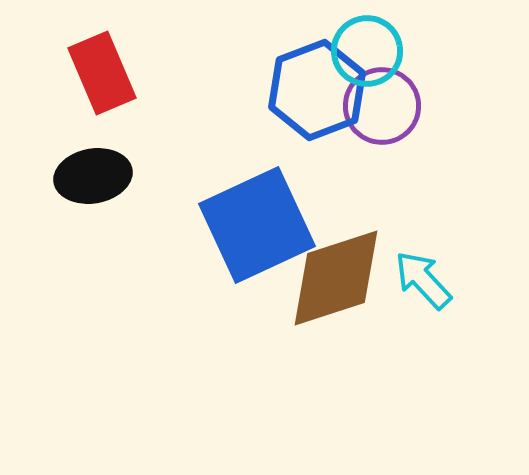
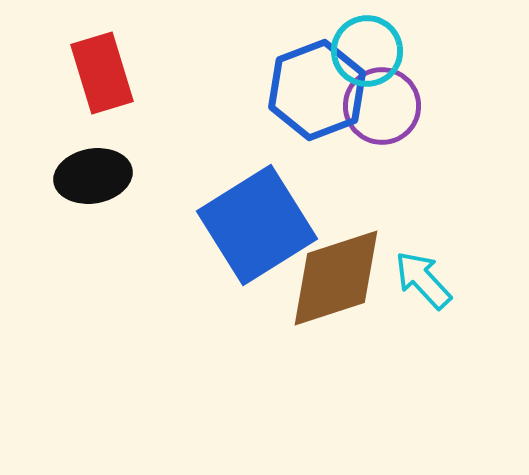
red rectangle: rotated 6 degrees clockwise
blue square: rotated 7 degrees counterclockwise
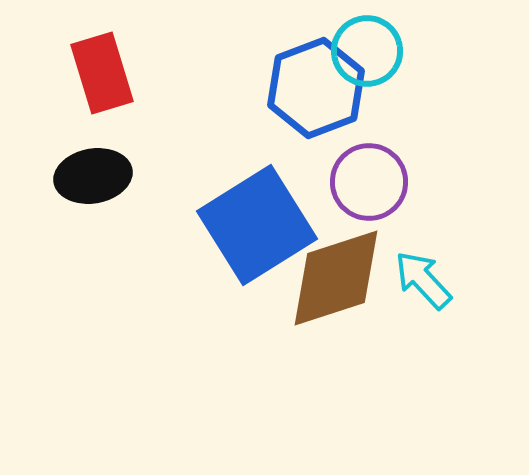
blue hexagon: moved 1 px left, 2 px up
purple circle: moved 13 px left, 76 px down
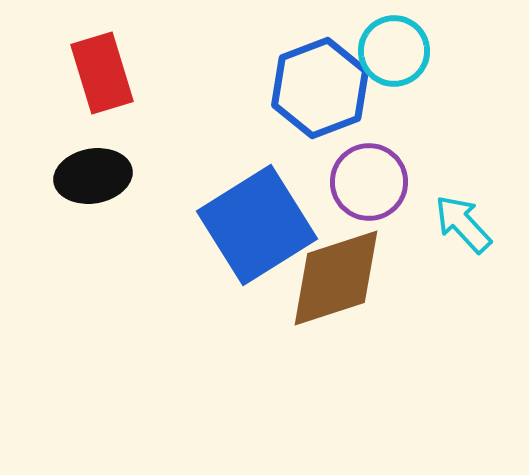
cyan circle: moved 27 px right
blue hexagon: moved 4 px right
cyan arrow: moved 40 px right, 56 px up
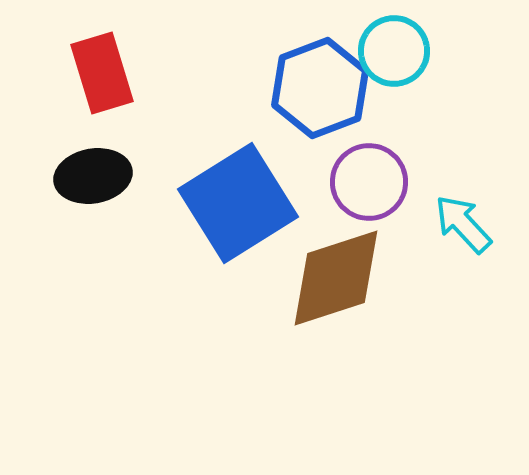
blue square: moved 19 px left, 22 px up
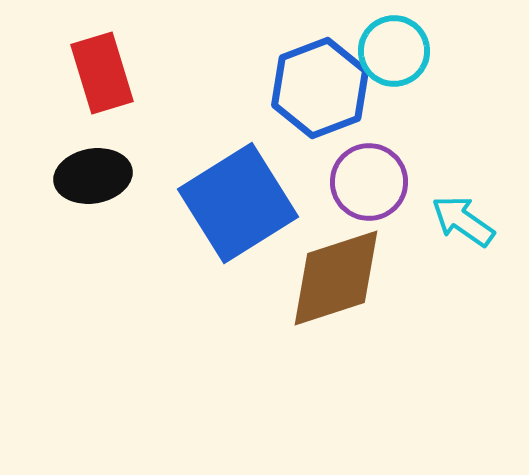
cyan arrow: moved 3 px up; rotated 12 degrees counterclockwise
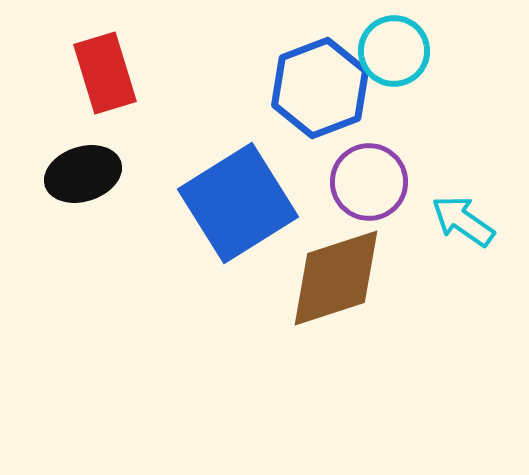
red rectangle: moved 3 px right
black ellipse: moved 10 px left, 2 px up; rotated 8 degrees counterclockwise
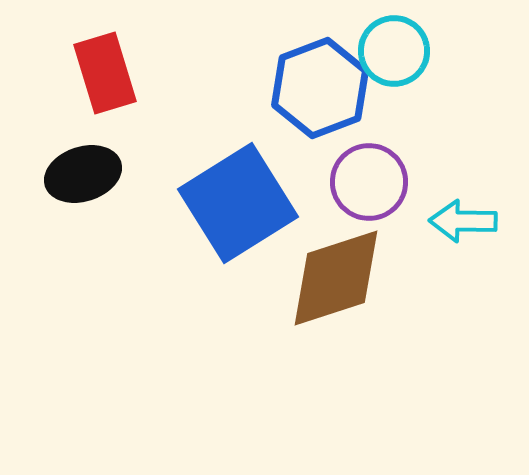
cyan arrow: rotated 34 degrees counterclockwise
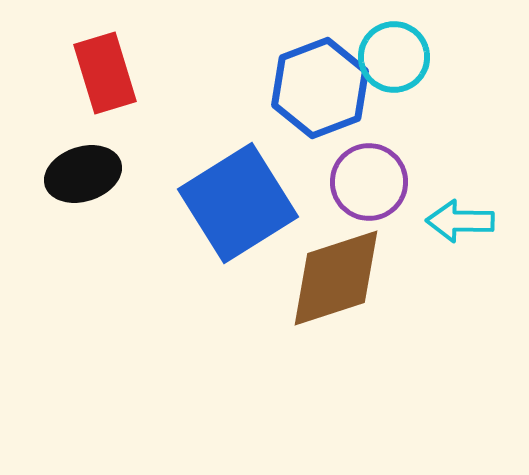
cyan circle: moved 6 px down
cyan arrow: moved 3 px left
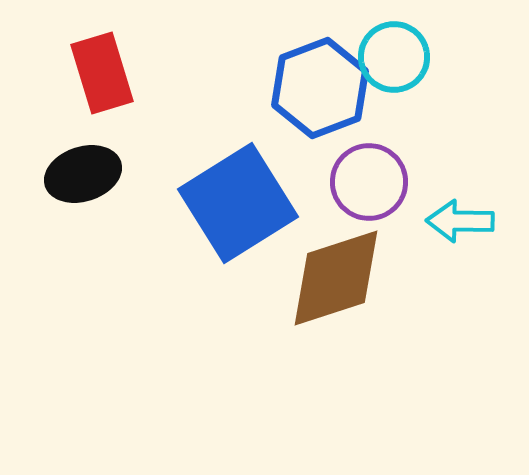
red rectangle: moved 3 px left
